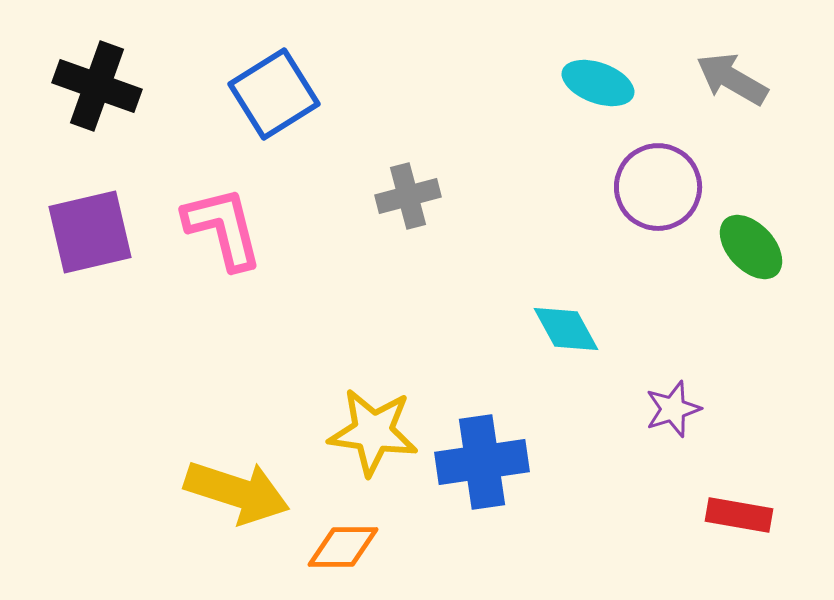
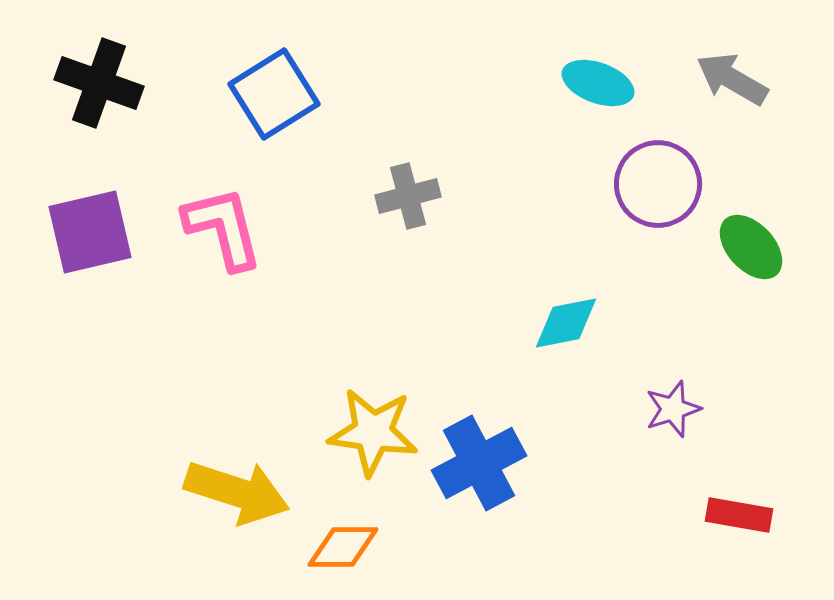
black cross: moved 2 px right, 3 px up
purple circle: moved 3 px up
cyan diamond: moved 6 px up; rotated 72 degrees counterclockwise
blue cross: moved 3 px left, 1 px down; rotated 20 degrees counterclockwise
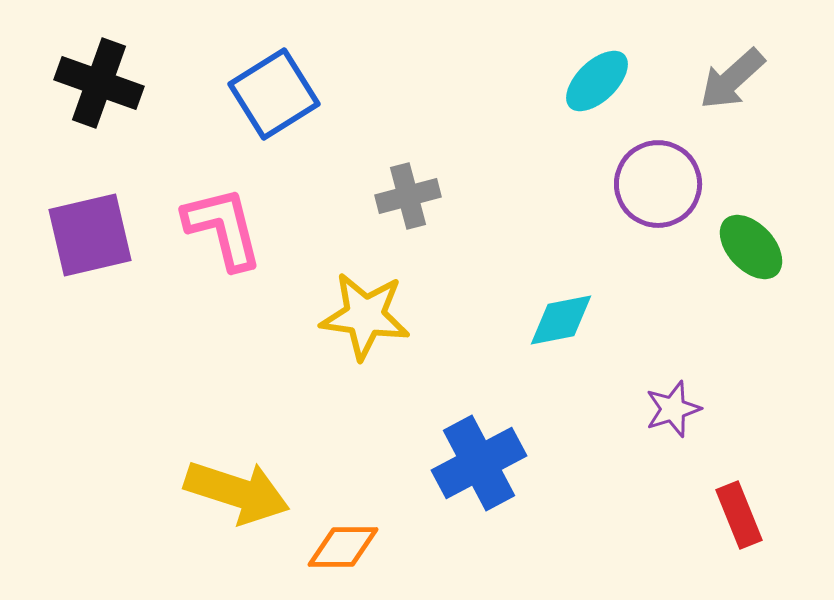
gray arrow: rotated 72 degrees counterclockwise
cyan ellipse: moved 1 px left, 2 px up; rotated 64 degrees counterclockwise
purple square: moved 3 px down
cyan diamond: moved 5 px left, 3 px up
yellow star: moved 8 px left, 116 px up
red rectangle: rotated 58 degrees clockwise
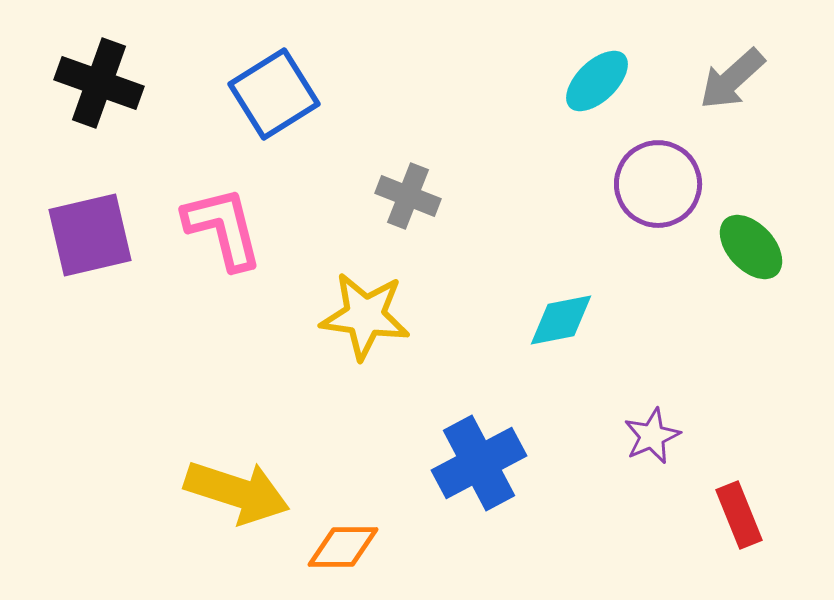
gray cross: rotated 36 degrees clockwise
purple star: moved 21 px left, 27 px down; rotated 6 degrees counterclockwise
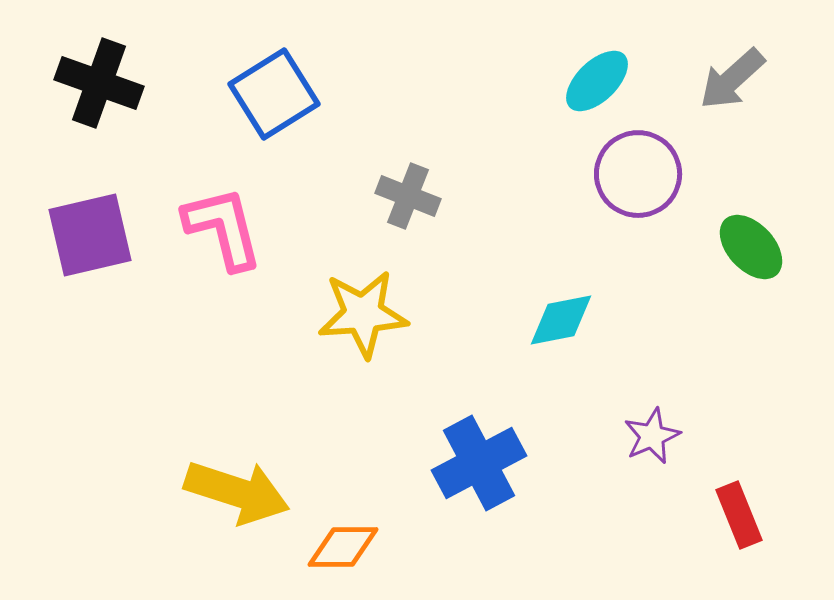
purple circle: moved 20 px left, 10 px up
yellow star: moved 2 px left, 2 px up; rotated 12 degrees counterclockwise
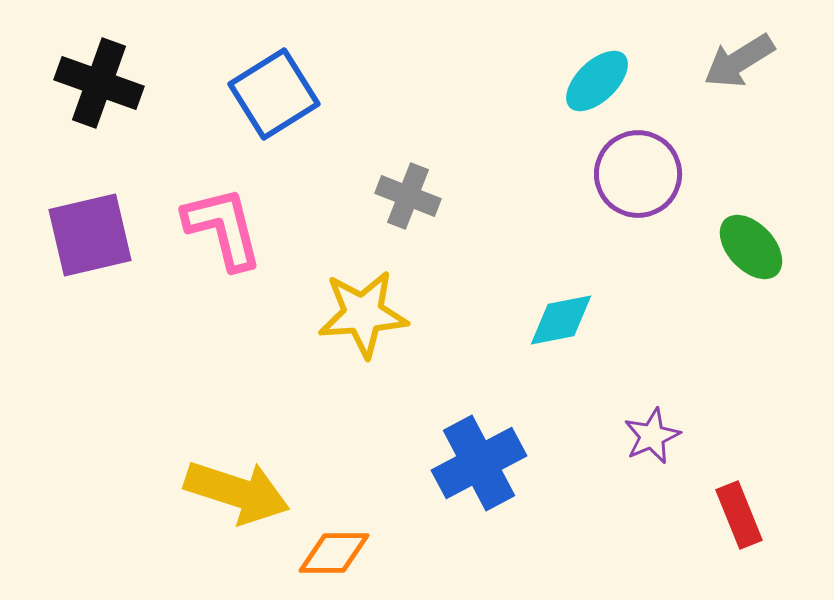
gray arrow: moved 7 px right, 18 px up; rotated 10 degrees clockwise
orange diamond: moved 9 px left, 6 px down
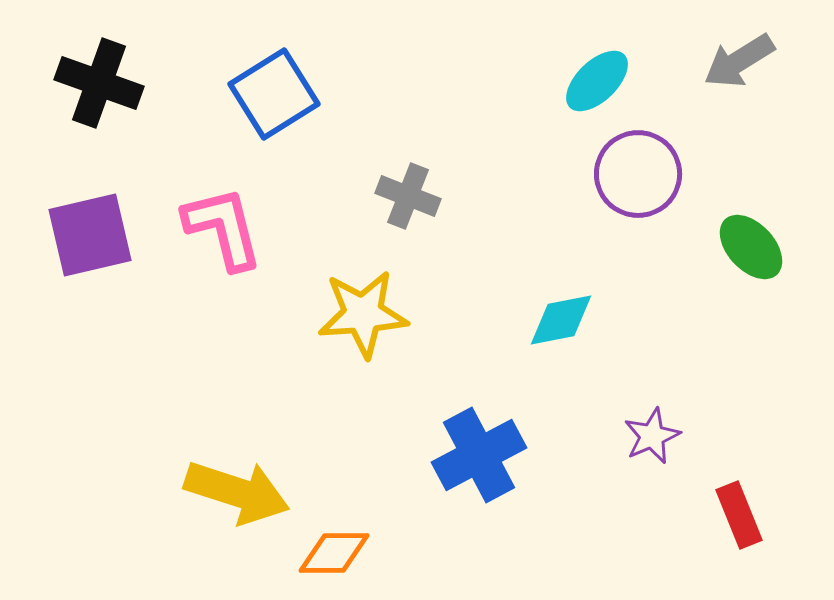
blue cross: moved 8 px up
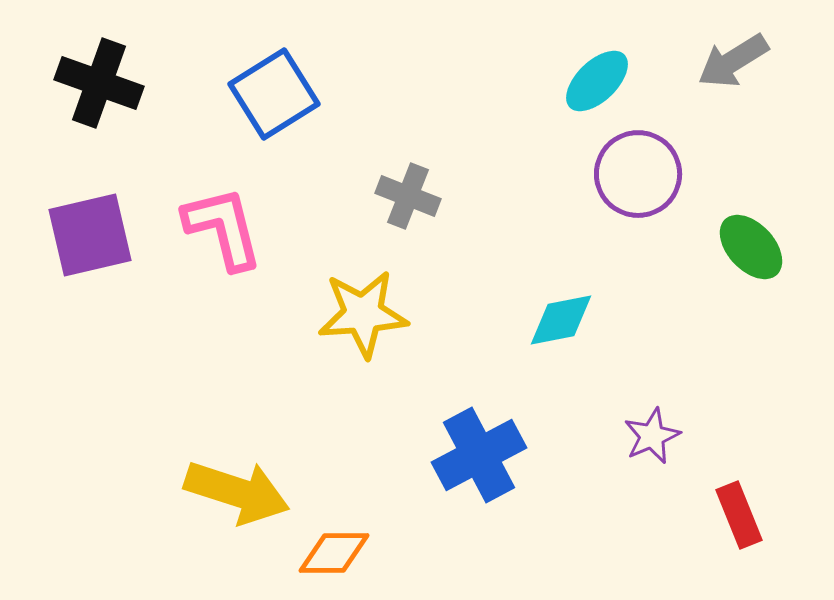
gray arrow: moved 6 px left
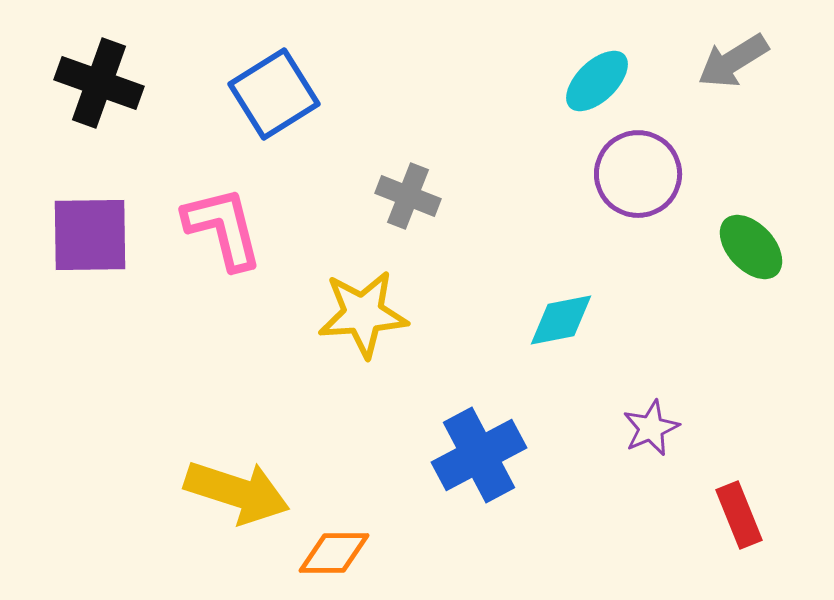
purple square: rotated 12 degrees clockwise
purple star: moved 1 px left, 8 px up
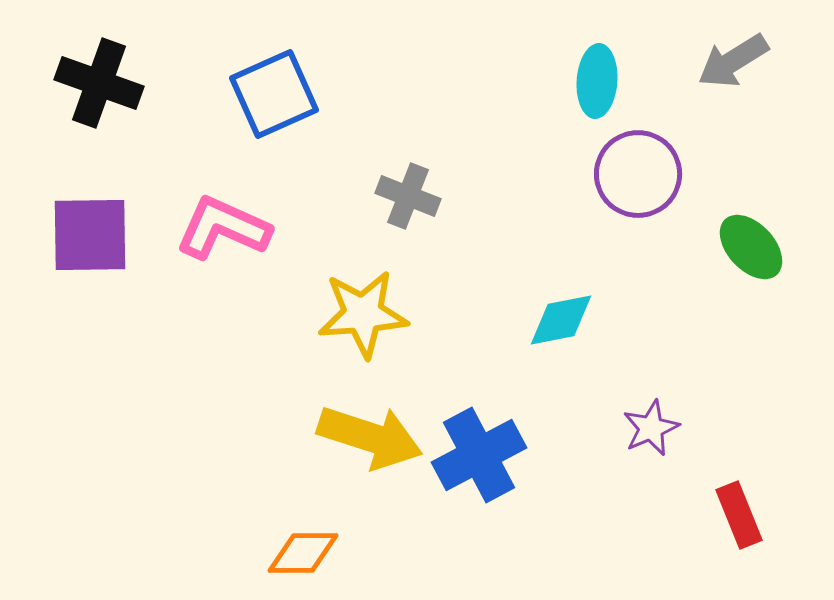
cyan ellipse: rotated 42 degrees counterclockwise
blue square: rotated 8 degrees clockwise
pink L-shape: rotated 52 degrees counterclockwise
yellow arrow: moved 133 px right, 55 px up
orange diamond: moved 31 px left
